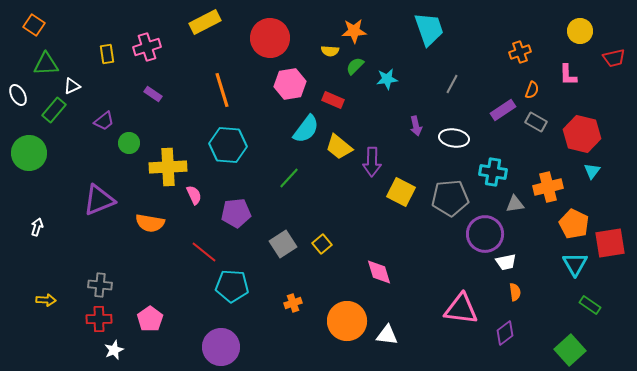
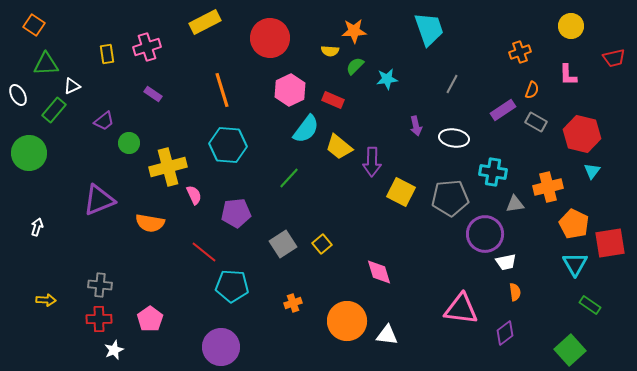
yellow circle at (580, 31): moved 9 px left, 5 px up
pink hexagon at (290, 84): moved 6 px down; rotated 16 degrees counterclockwise
yellow cross at (168, 167): rotated 12 degrees counterclockwise
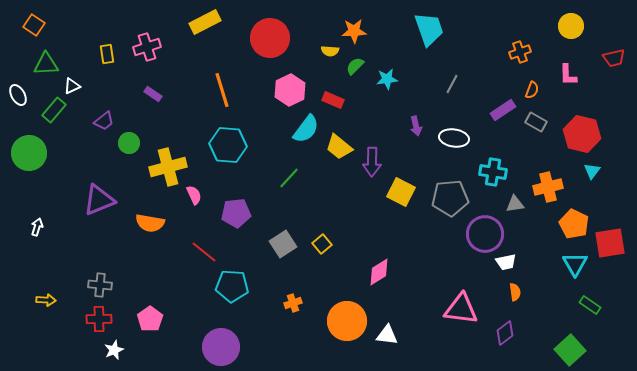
pink diamond at (379, 272): rotated 76 degrees clockwise
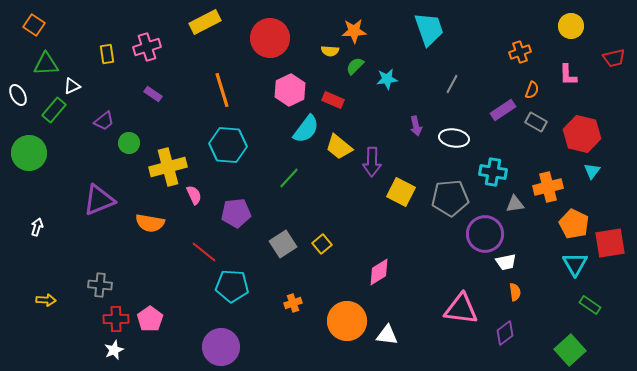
red cross at (99, 319): moved 17 px right
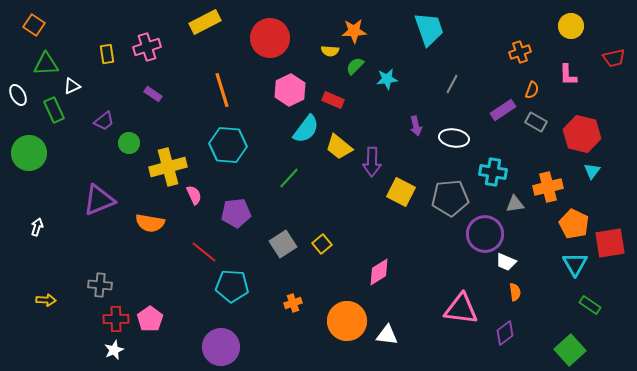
green rectangle at (54, 110): rotated 65 degrees counterclockwise
white trapezoid at (506, 262): rotated 35 degrees clockwise
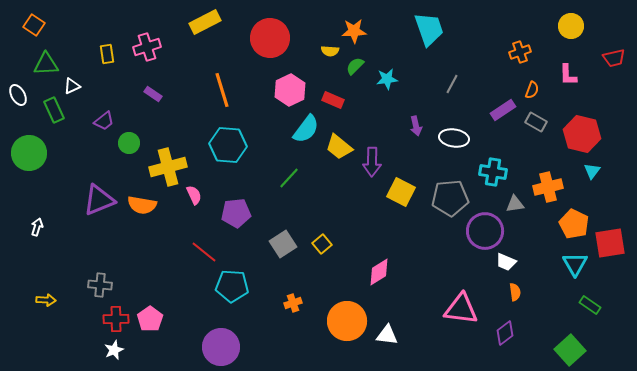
orange semicircle at (150, 223): moved 8 px left, 18 px up
purple circle at (485, 234): moved 3 px up
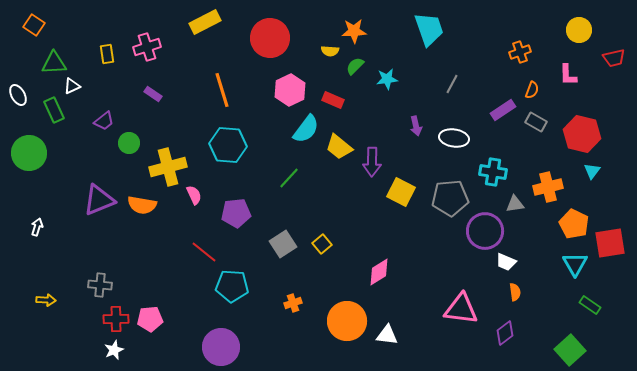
yellow circle at (571, 26): moved 8 px right, 4 px down
green triangle at (46, 64): moved 8 px right, 1 px up
pink pentagon at (150, 319): rotated 30 degrees clockwise
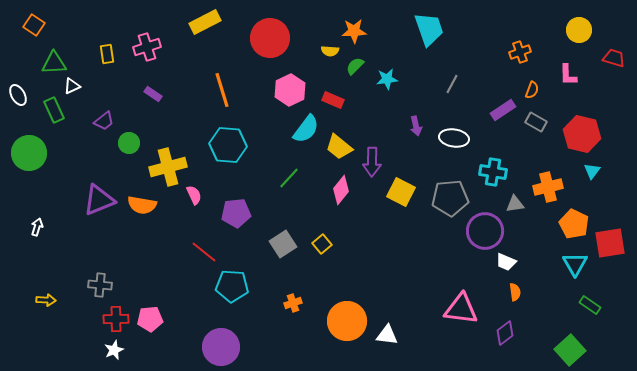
red trapezoid at (614, 58): rotated 150 degrees counterclockwise
pink diamond at (379, 272): moved 38 px left, 82 px up; rotated 20 degrees counterclockwise
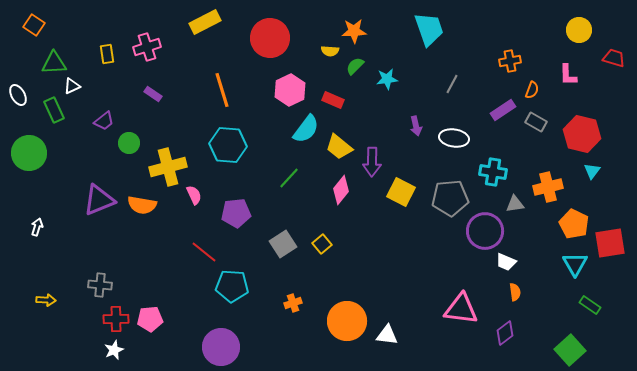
orange cross at (520, 52): moved 10 px left, 9 px down; rotated 10 degrees clockwise
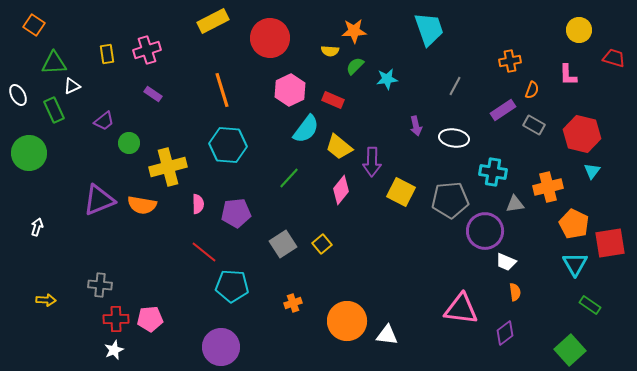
yellow rectangle at (205, 22): moved 8 px right, 1 px up
pink cross at (147, 47): moved 3 px down
gray line at (452, 84): moved 3 px right, 2 px down
gray rectangle at (536, 122): moved 2 px left, 3 px down
pink semicircle at (194, 195): moved 4 px right, 9 px down; rotated 24 degrees clockwise
gray pentagon at (450, 198): moved 2 px down
